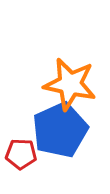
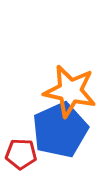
orange star: moved 7 px down
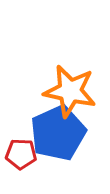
blue pentagon: moved 2 px left, 3 px down
